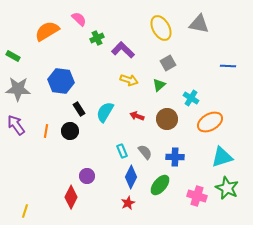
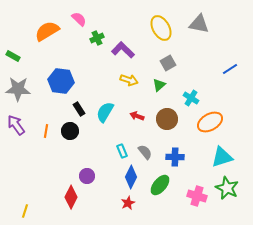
blue line: moved 2 px right, 3 px down; rotated 35 degrees counterclockwise
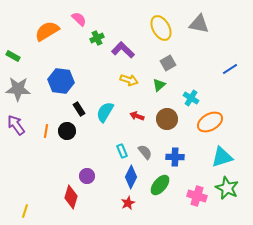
black circle: moved 3 px left
red diamond: rotated 10 degrees counterclockwise
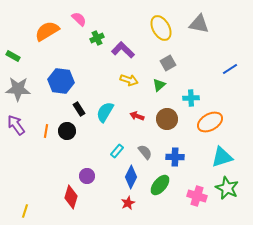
cyan cross: rotated 35 degrees counterclockwise
cyan rectangle: moved 5 px left; rotated 64 degrees clockwise
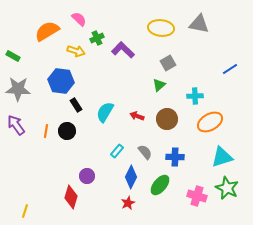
yellow ellipse: rotated 55 degrees counterclockwise
yellow arrow: moved 53 px left, 29 px up
cyan cross: moved 4 px right, 2 px up
black rectangle: moved 3 px left, 4 px up
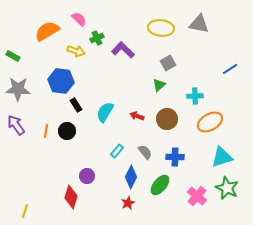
pink cross: rotated 24 degrees clockwise
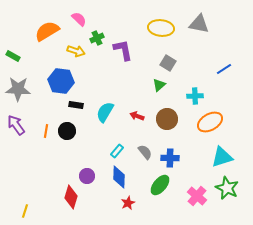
purple L-shape: rotated 35 degrees clockwise
gray square: rotated 28 degrees counterclockwise
blue line: moved 6 px left
black rectangle: rotated 48 degrees counterclockwise
blue cross: moved 5 px left, 1 px down
blue diamond: moved 12 px left; rotated 25 degrees counterclockwise
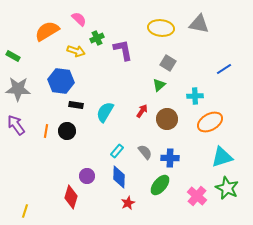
red arrow: moved 5 px right, 5 px up; rotated 104 degrees clockwise
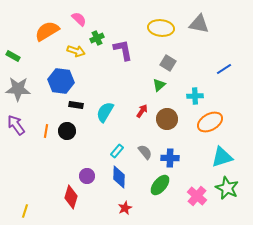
red star: moved 3 px left, 5 px down
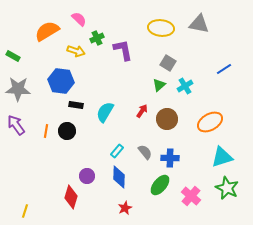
cyan cross: moved 10 px left, 10 px up; rotated 28 degrees counterclockwise
pink cross: moved 6 px left
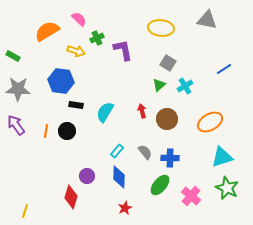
gray triangle: moved 8 px right, 4 px up
red arrow: rotated 48 degrees counterclockwise
